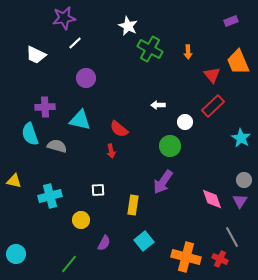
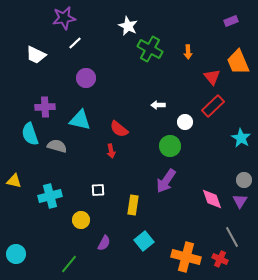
red triangle: moved 2 px down
purple arrow: moved 3 px right, 1 px up
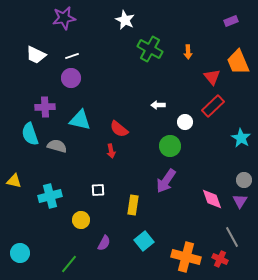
white star: moved 3 px left, 6 px up
white line: moved 3 px left, 13 px down; rotated 24 degrees clockwise
purple circle: moved 15 px left
cyan circle: moved 4 px right, 1 px up
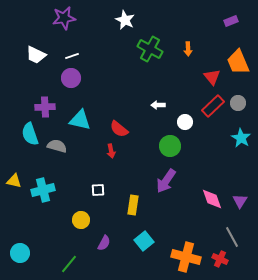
orange arrow: moved 3 px up
gray circle: moved 6 px left, 77 px up
cyan cross: moved 7 px left, 6 px up
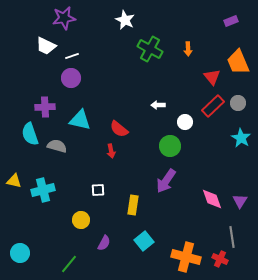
white trapezoid: moved 10 px right, 9 px up
gray line: rotated 20 degrees clockwise
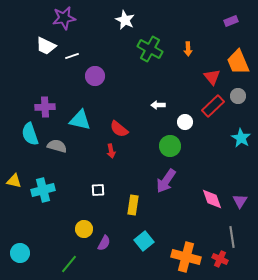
purple circle: moved 24 px right, 2 px up
gray circle: moved 7 px up
yellow circle: moved 3 px right, 9 px down
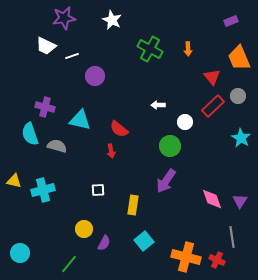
white star: moved 13 px left
orange trapezoid: moved 1 px right, 4 px up
purple cross: rotated 18 degrees clockwise
red cross: moved 3 px left, 1 px down
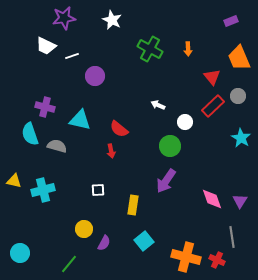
white arrow: rotated 24 degrees clockwise
